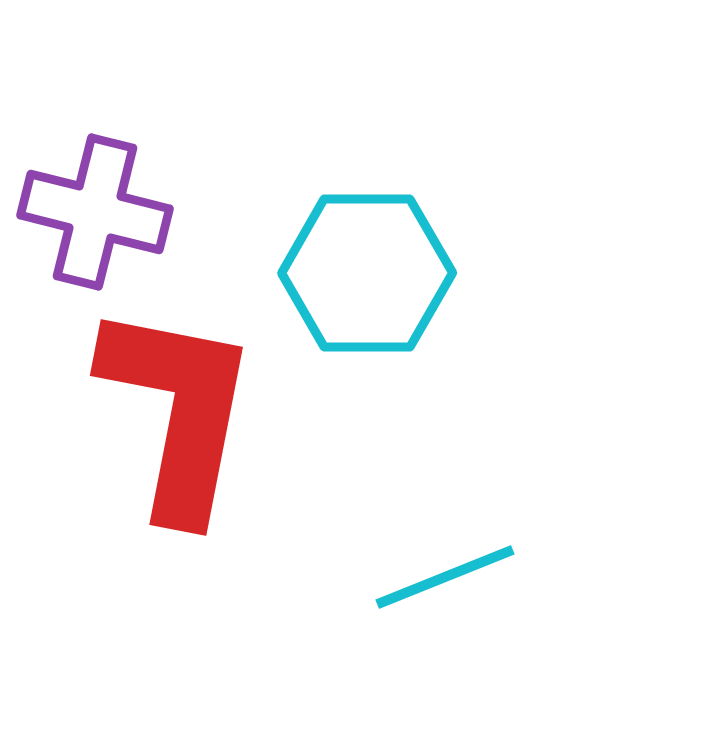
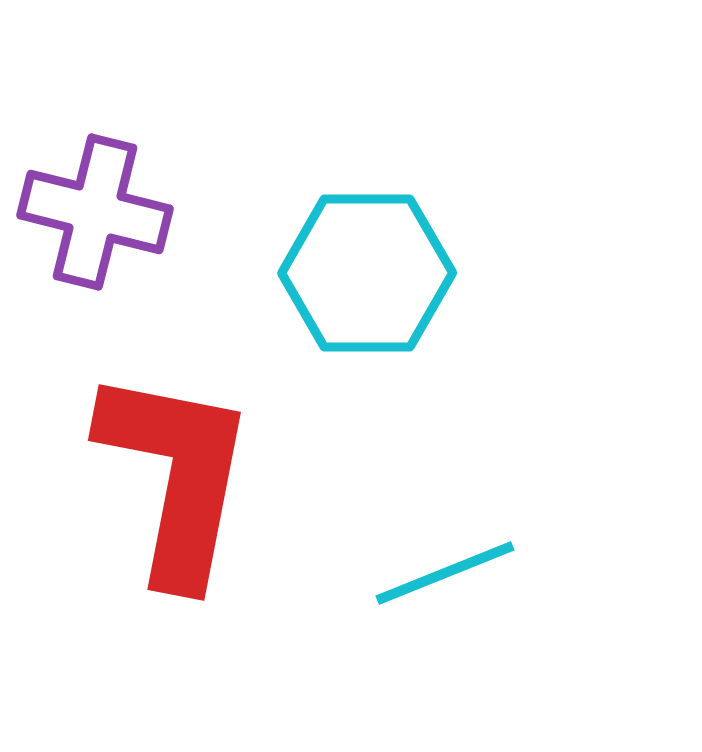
red L-shape: moved 2 px left, 65 px down
cyan line: moved 4 px up
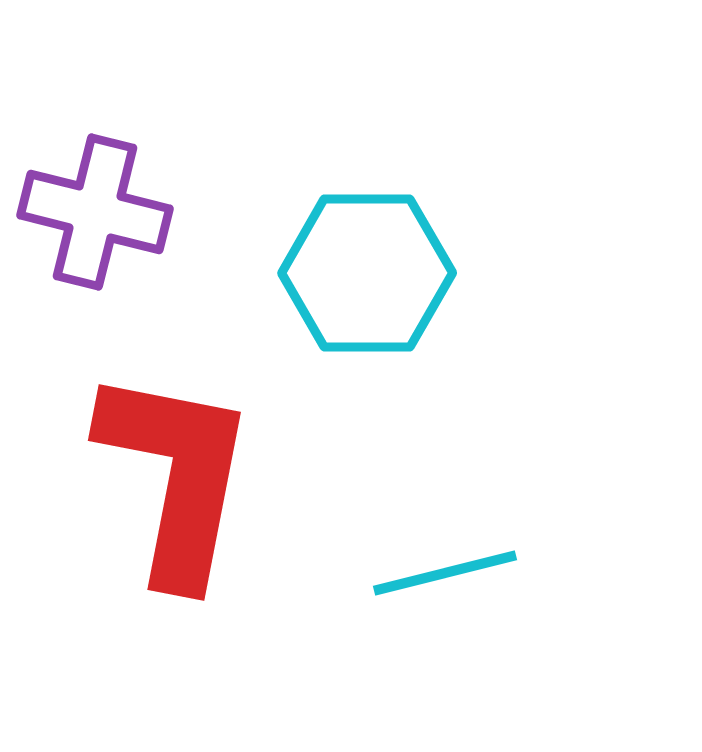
cyan line: rotated 8 degrees clockwise
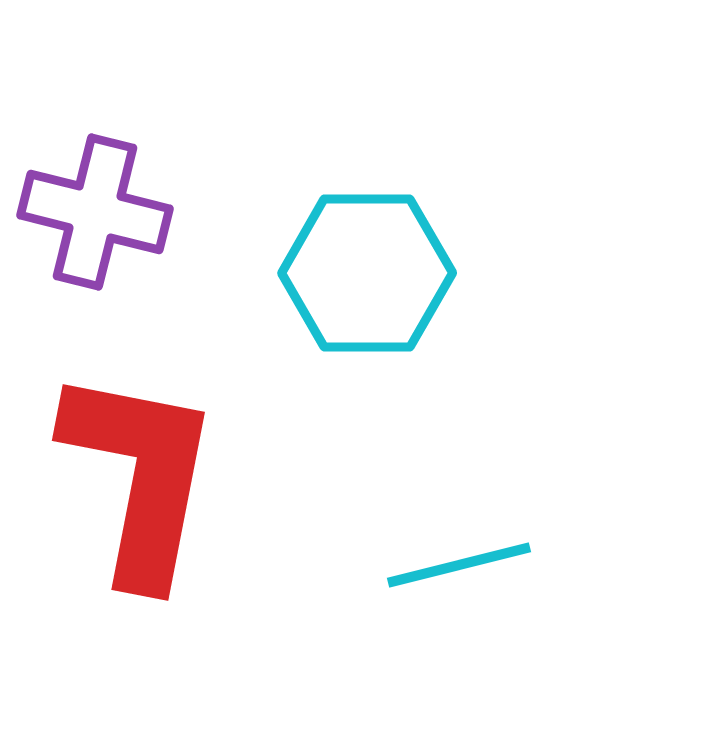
red L-shape: moved 36 px left
cyan line: moved 14 px right, 8 px up
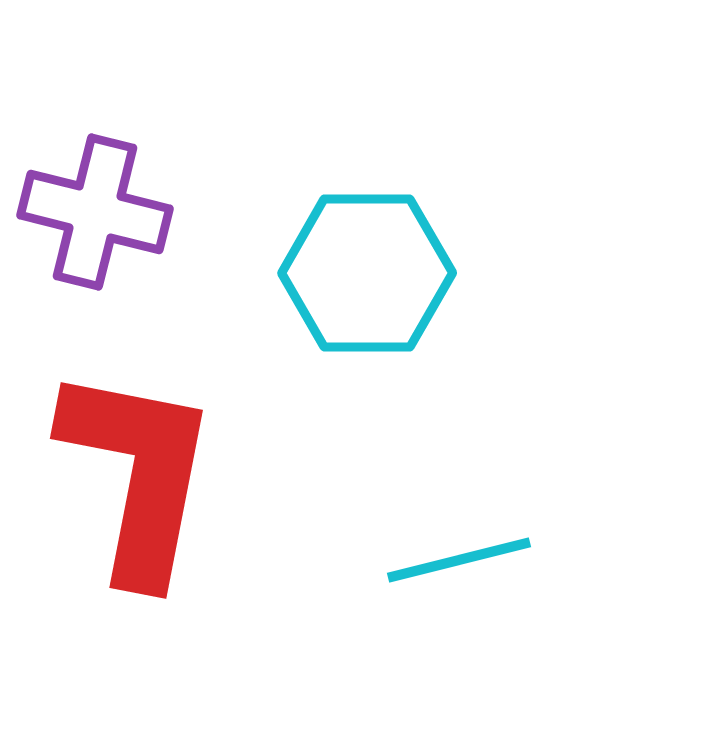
red L-shape: moved 2 px left, 2 px up
cyan line: moved 5 px up
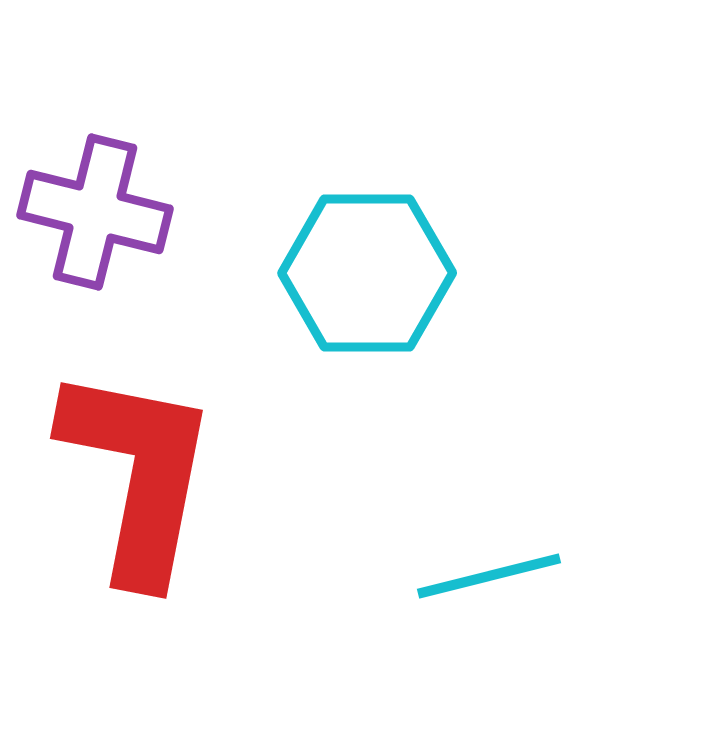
cyan line: moved 30 px right, 16 px down
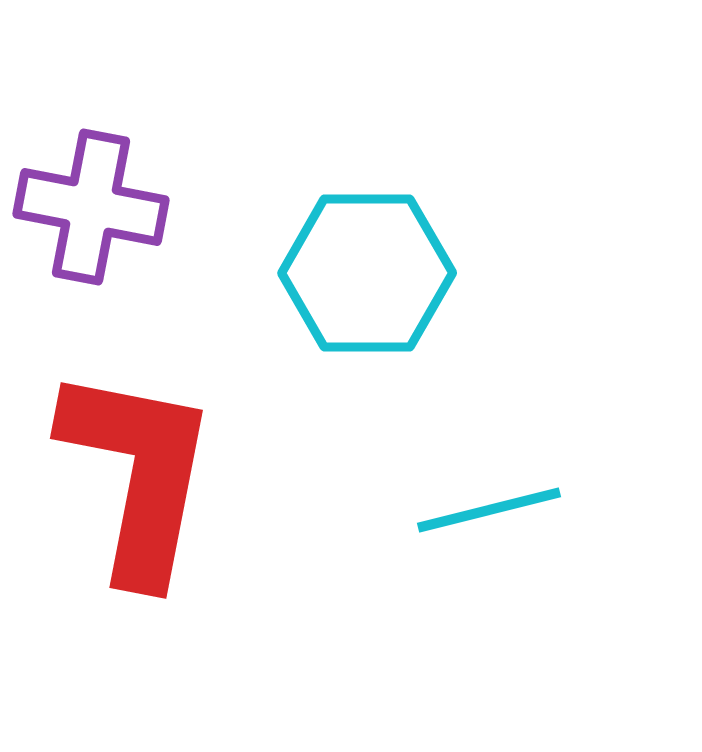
purple cross: moved 4 px left, 5 px up; rotated 3 degrees counterclockwise
cyan line: moved 66 px up
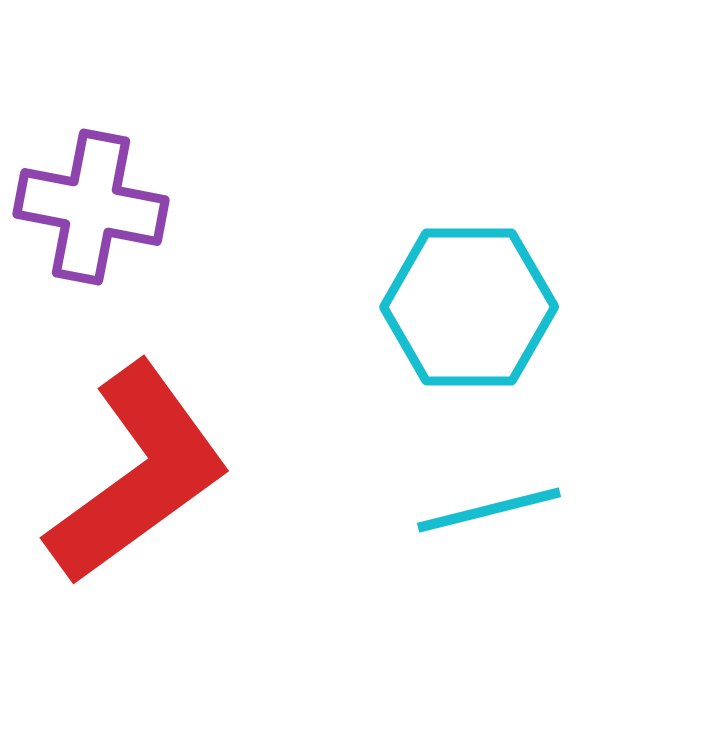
cyan hexagon: moved 102 px right, 34 px down
red L-shape: rotated 43 degrees clockwise
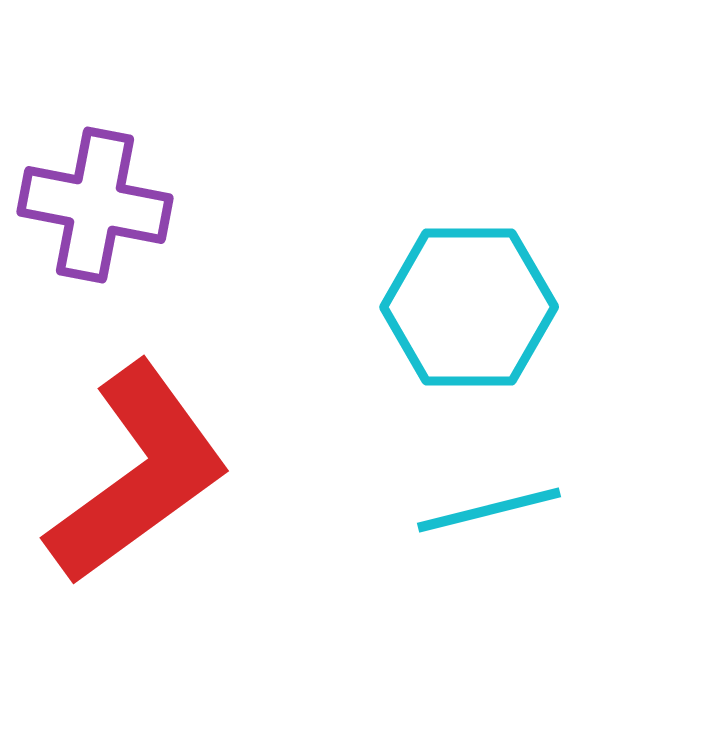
purple cross: moved 4 px right, 2 px up
